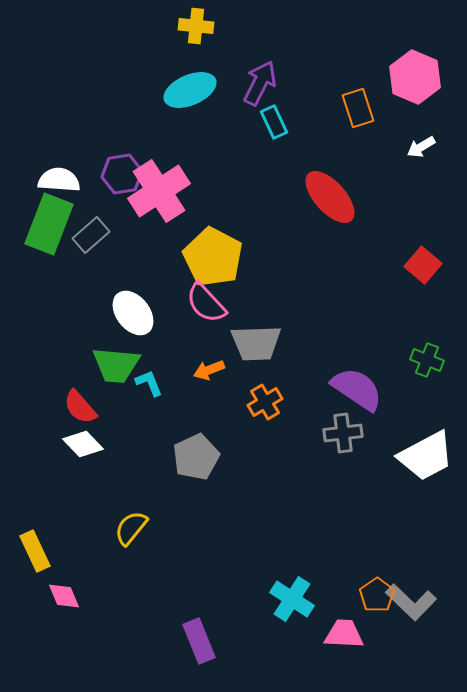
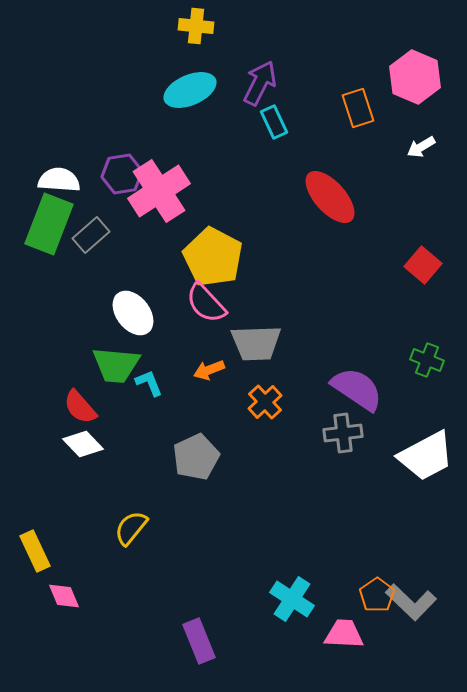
orange cross: rotated 12 degrees counterclockwise
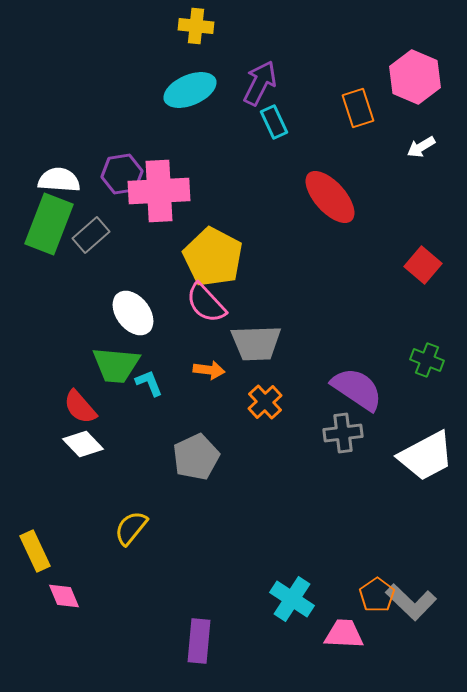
pink cross: rotated 30 degrees clockwise
orange arrow: rotated 152 degrees counterclockwise
purple rectangle: rotated 27 degrees clockwise
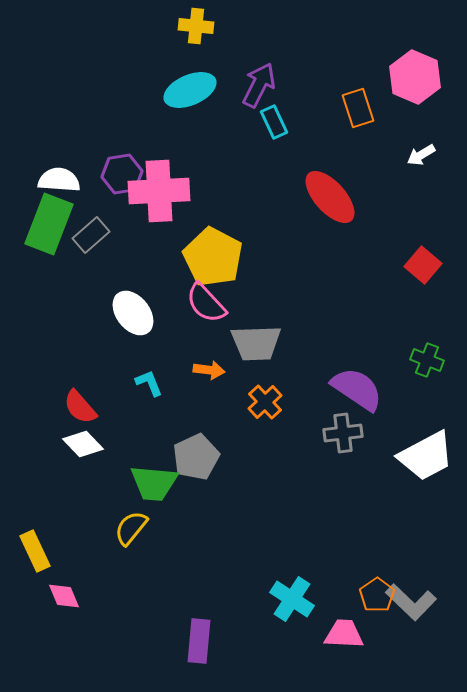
purple arrow: moved 1 px left, 2 px down
white arrow: moved 8 px down
green trapezoid: moved 38 px right, 118 px down
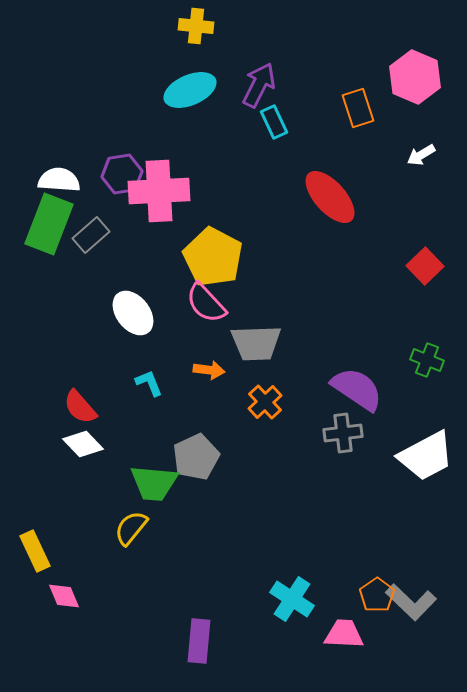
red square: moved 2 px right, 1 px down; rotated 6 degrees clockwise
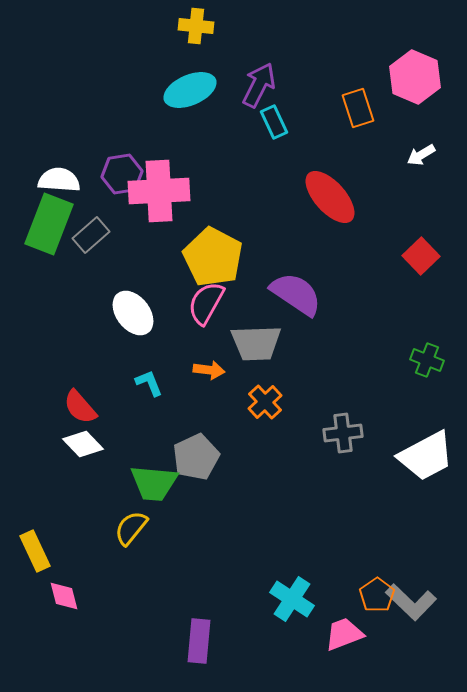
red square: moved 4 px left, 10 px up
pink semicircle: rotated 72 degrees clockwise
purple semicircle: moved 61 px left, 95 px up
pink diamond: rotated 8 degrees clockwise
pink trapezoid: rotated 24 degrees counterclockwise
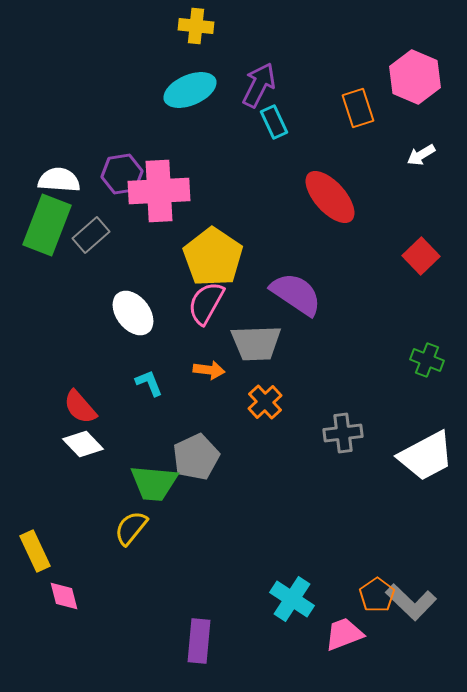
green rectangle: moved 2 px left, 1 px down
yellow pentagon: rotated 6 degrees clockwise
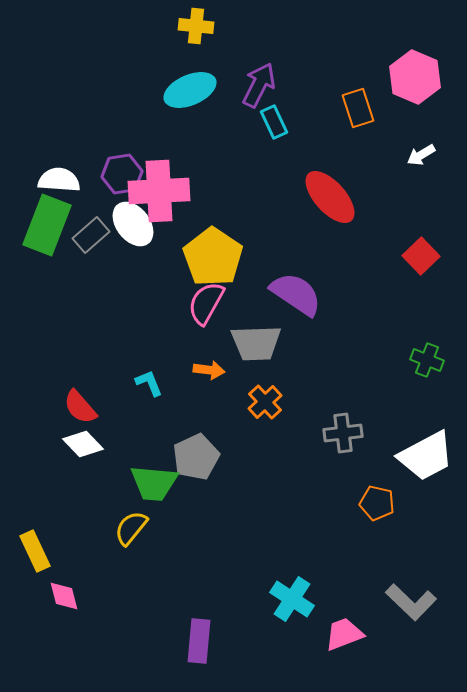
white ellipse: moved 89 px up
orange pentagon: moved 92 px up; rotated 24 degrees counterclockwise
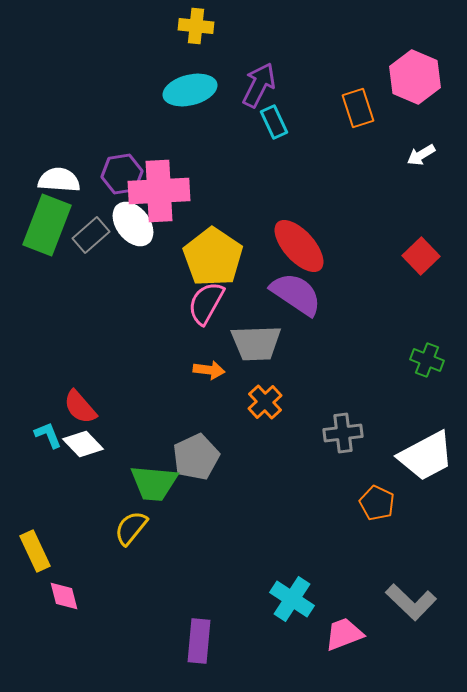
cyan ellipse: rotated 9 degrees clockwise
red ellipse: moved 31 px left, 49 px down
cyan L-shape: moved 101 px left, 52 px down
orange pentagon: rotated 12 degrees clockwise
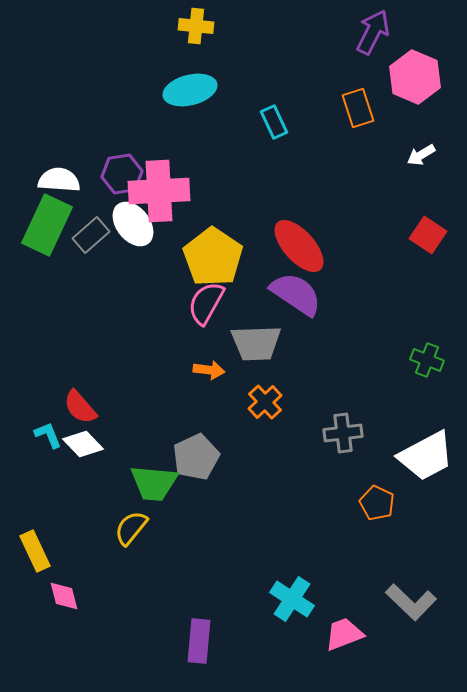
purple arrow: moved 114 px right, 53 px up
green rectangle: rotated 4 degrees clockwise
red square: moved 7 px right, 21 px up; rotated 12 degrees counterclockwise
